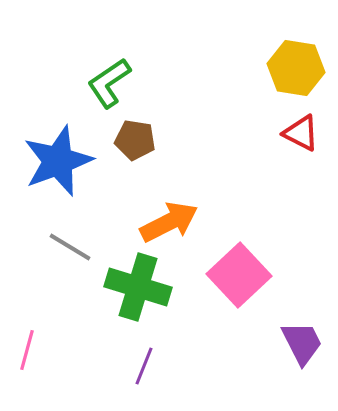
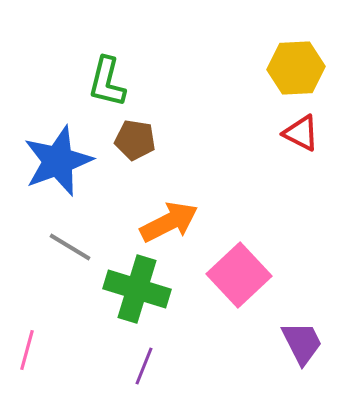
yellow hexagon: rotated 12 degrees counterclockwise
green L-shape: moved 2 px left, 1 px up; rotated 42 degrees counterclockwise
green cross: moved 1 px left, 2 px down
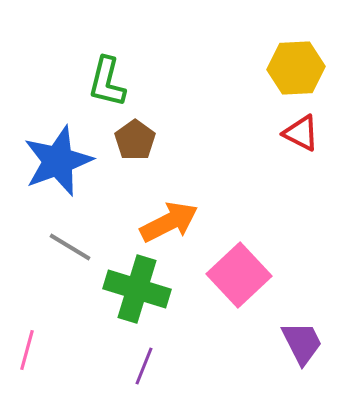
brown pentagon: rotated 27 degrees clockwise
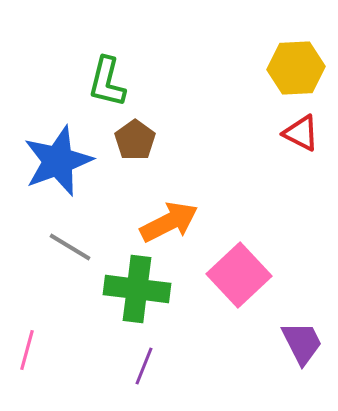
green cross: rotated 10 degrees counterclockwise
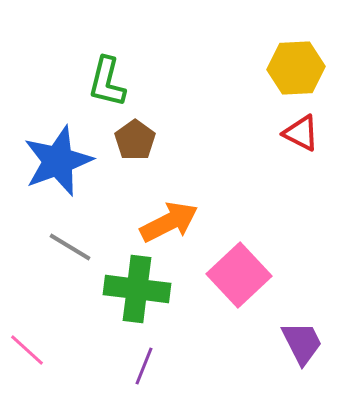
pink line: rotated 63 degrees counterclockwise
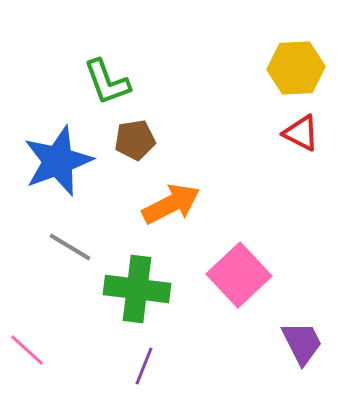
green L-shape: rotated 34 degrees counterclockwise
brown pentagon: rotated 27 degrees clockwise
orange arrow: moved 2 px right, 18 px up
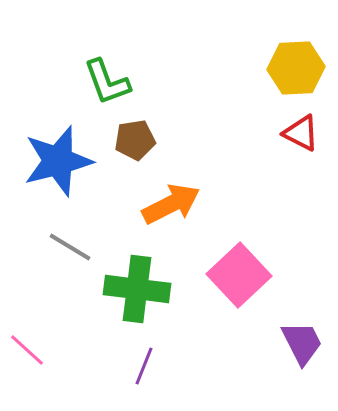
blue star: rotated 6 degrees clockwise
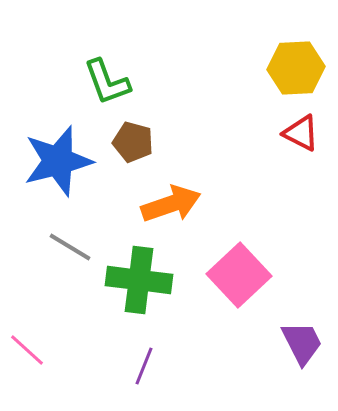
brown pentagon: moved 2 px left, 2 px down; rotated 24 degrees clockwise
orange arrow: rotated 8 degrees clockwise
green cross: moved 2 px right, 9 px up
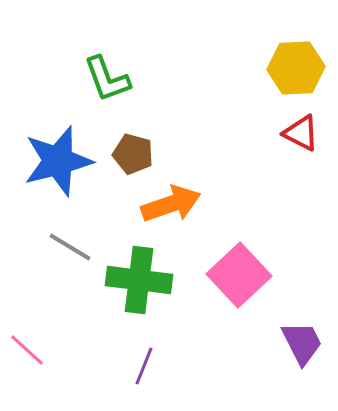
green L-shape: moved 3 px up
brown pentagon: moved 12 px down
